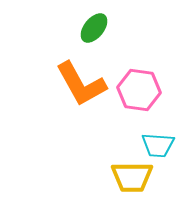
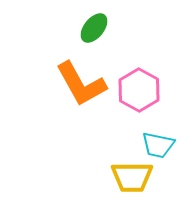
pink hexagon: rotated 21 degrees clockwise
cyan trapezoid: rotated 8 degrees clockwise
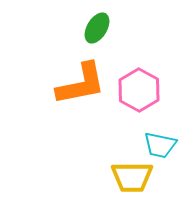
green ellipse: moved 3 px right; rotated 8 degrees counterclockwise
orange L-shape: rotated 72 degrees counterclockwise
cyan trapezoid: moved 2 px right
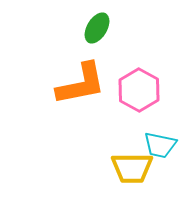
yellow trapezoid: moved 9 px up
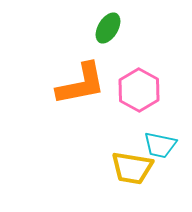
green ellipse: moved 11 px right
yellow trapezoid: rotated 9 degrees clockwise
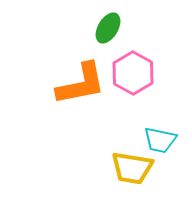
pink hexagon: moved 6 px left, 17 px up
cyan trapezoid: moved 5 px up
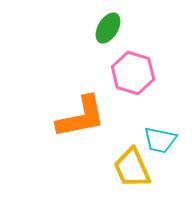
pink hexagon: rotated 12 degrees counterclockwise
orange L-shape: moved 33 px down
yellow trapezoid: rotated 57 degrees clockwise
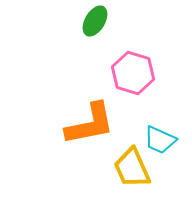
green ellipse: moved 13 px left, 7 px up
orange L-shape: moved 9 px right, 7 px down
cyan trapezoid: rotated 12 degrees clockwise
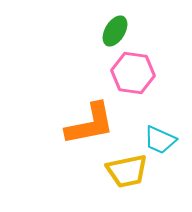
green ellipse: moved 20 px right, 10 px down
pink hexagon: rotated 9 degrees counterclockwise
yellow trapezoid: moved 5 px left, 3 px down; rotated 78 degrees counterclockwise
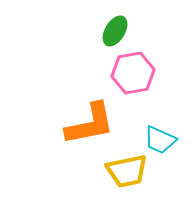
pink hexagon: rotated 18 degrees counterclockwise
